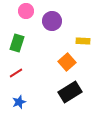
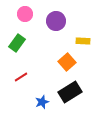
pink circle: moved 1 px left, 3 px down
purple circle: moved 4 px right
green rectangle: rotated 18 degrees clockwise
red line: moved 5 px right, 4 px down
blue star: moved 23 px right
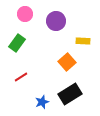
black rectangle: moved 2 px down
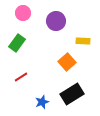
pink circle: moved 2 px left, 1 px up
black rectangle: moved 2 px right
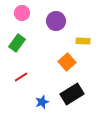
pink circle: moved 1 px left
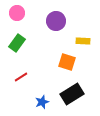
pink circle: moved 5 px left
orange square: rotated 30 degrees counterclockwise
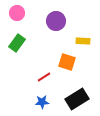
red line: moved 23 px right
black rectangle: moved 5 px right, 5 px down
blue star: rotated 16 degrees clockwise
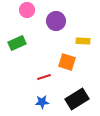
pink circle: moved 10 px right, 3 px up
green rectangle: rotated 30 degrees clockwise
red line: rotated 16 degrees clockwise
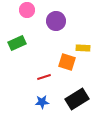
yellow rectangle: moved 7 px down
